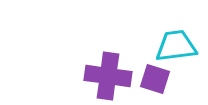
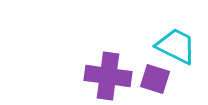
cyan trapezoid: rotated 33 degrees clockwise
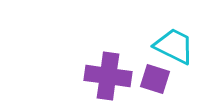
cyan trapezoid: moved 2 px left
